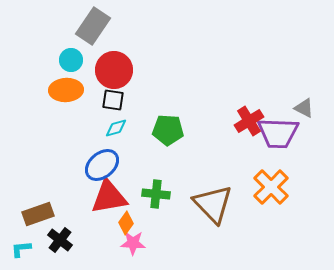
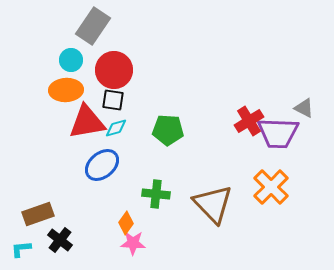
red triangle: moved 22 px left, 75 px up
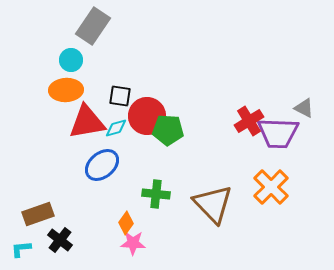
red circle: moved 33 px right, 46 px down
black square: moved 7 px right, 4 px up
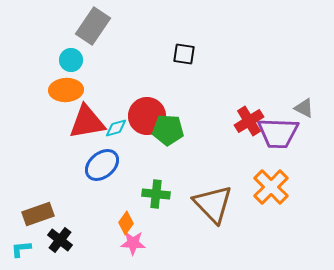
black square: moved 64 px right, 42 px up
